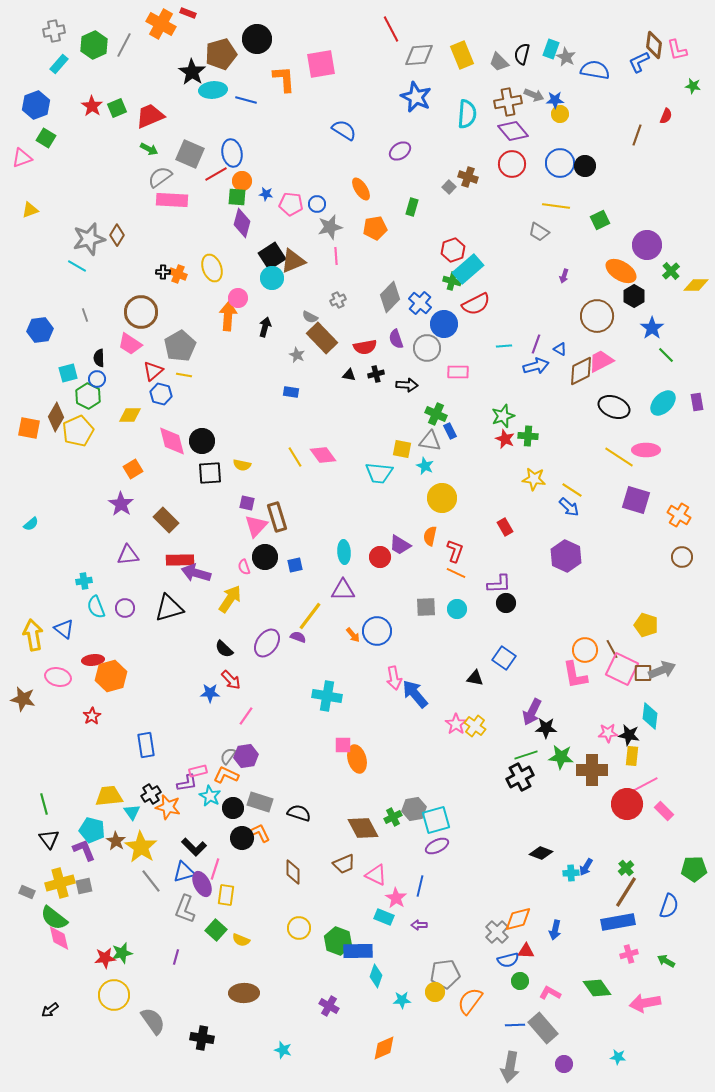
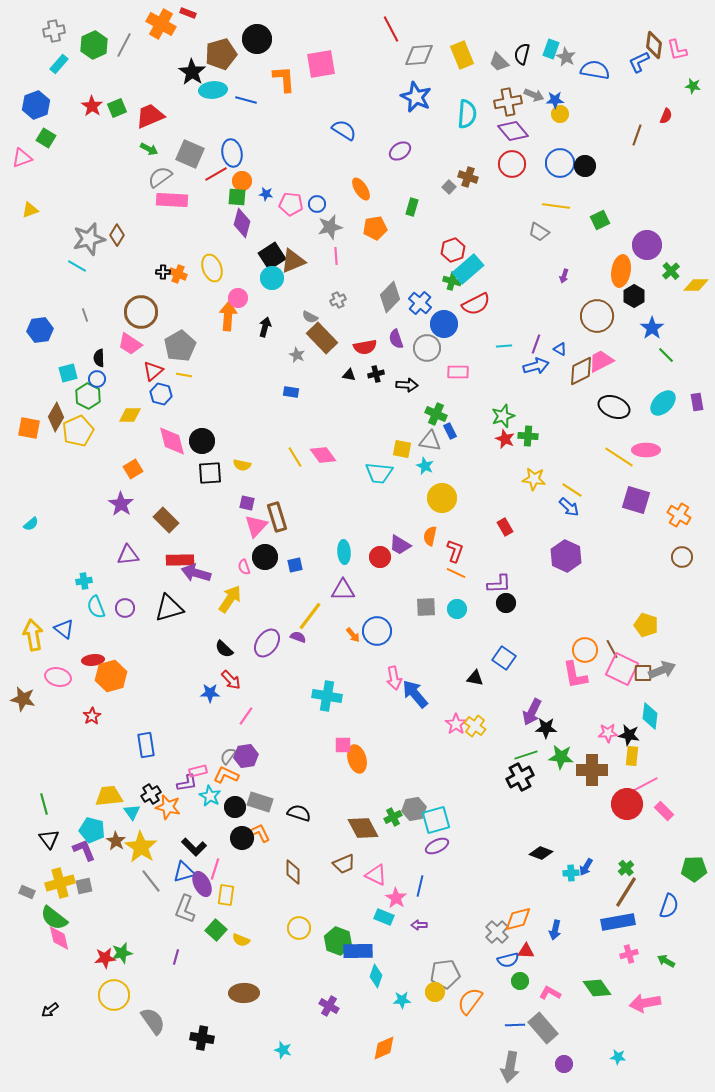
orange ellipse at (621, 271): rotated 68 degrees clockwise
black circle at (233, 808): moved 2 px right, 1 px up
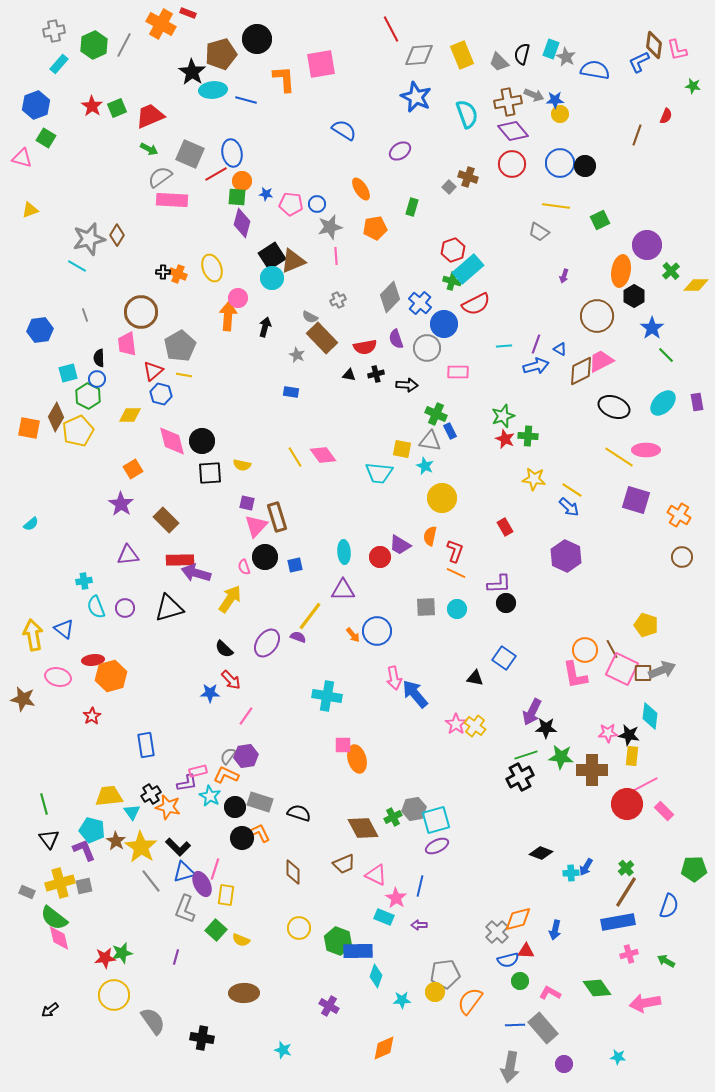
cyan semicircle at (467, 114): rotated 24 degrees counterclockwise
pink triangle at (22, 158): rotated 35 degrees clockwise
pink trapezoid at (130, 344): moved 3 px left; rotated 50 degrees clockwise
black L-shape at (194, 847): moved 16 px left
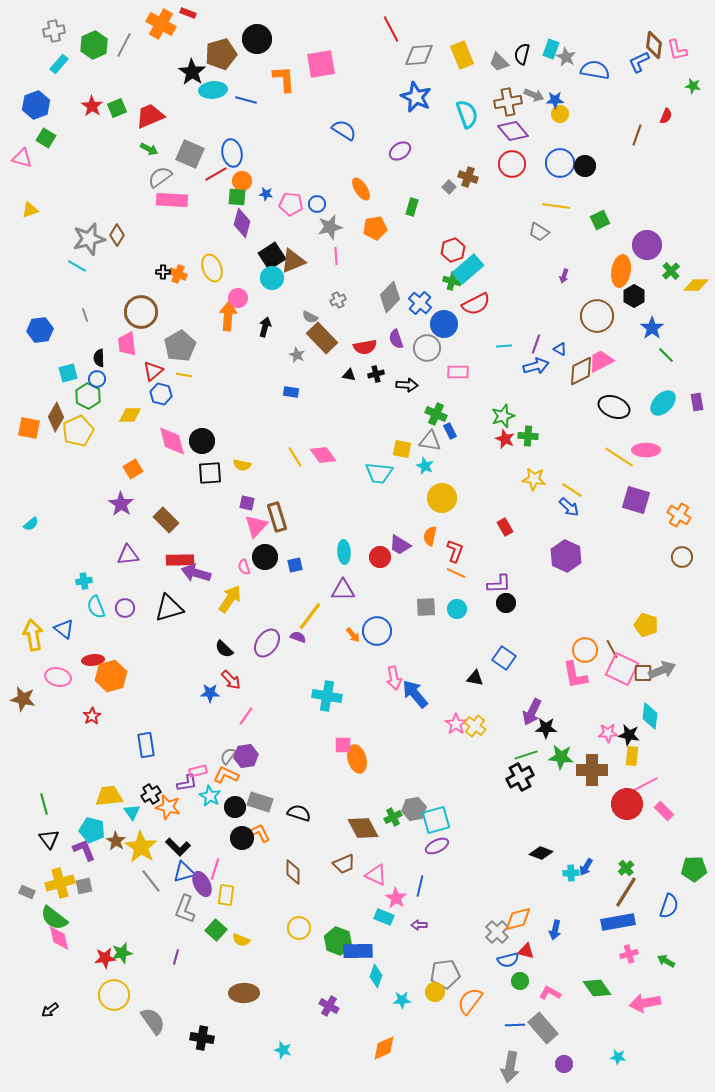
red triangle at (526, 951): rotated 12 degrees clockwise
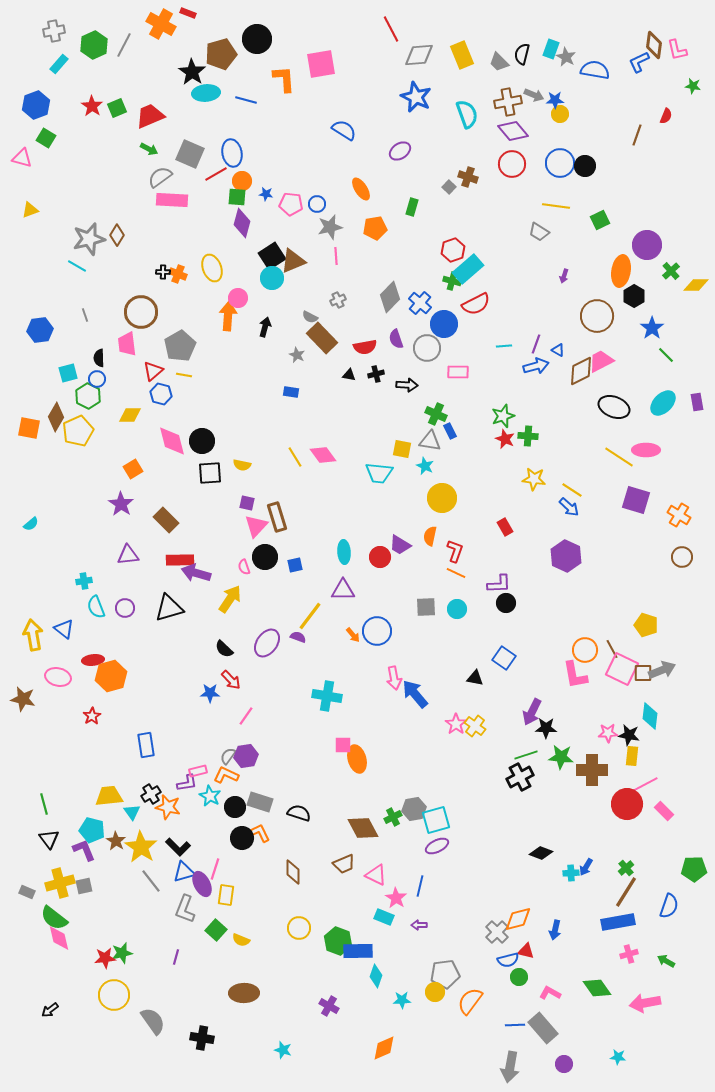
cyan ellipse at (213, 90): moved 7 px left, 3 px down
blue triangle at (560, 349): moved 2 px left, 1 px down
green circle at (520, 981): moved 1 px left, 4 px up
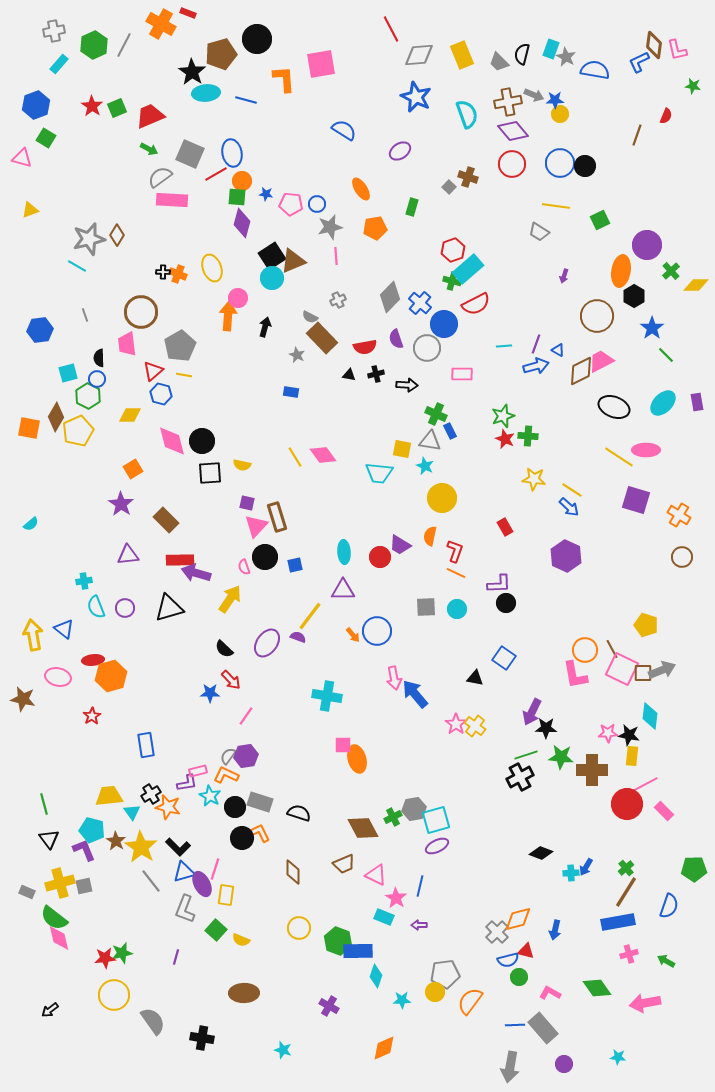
pink rectangle at (458, 372): moved 4 px right, 2 px down
